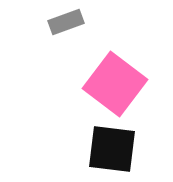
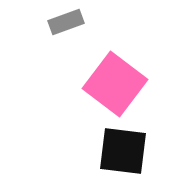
black square: moved 11 px right, 2 px down
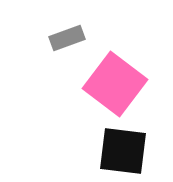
gray rectangle: moved 1 px right, 16 px down
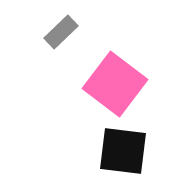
gray rectangle: moved 6 px left, 6 px up; rotated 24 degrees counterclockwise
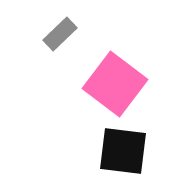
gray rectangle: moved 1 px left, 2 px down
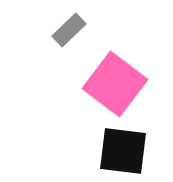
gray rectangle: moved 9 px right, 4 px up
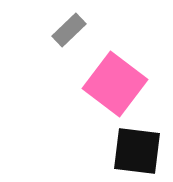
black square: moved 14 px right
